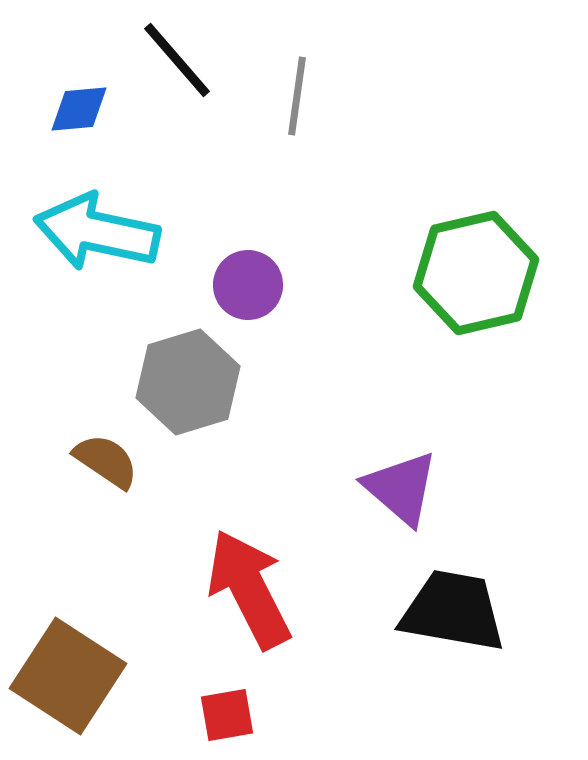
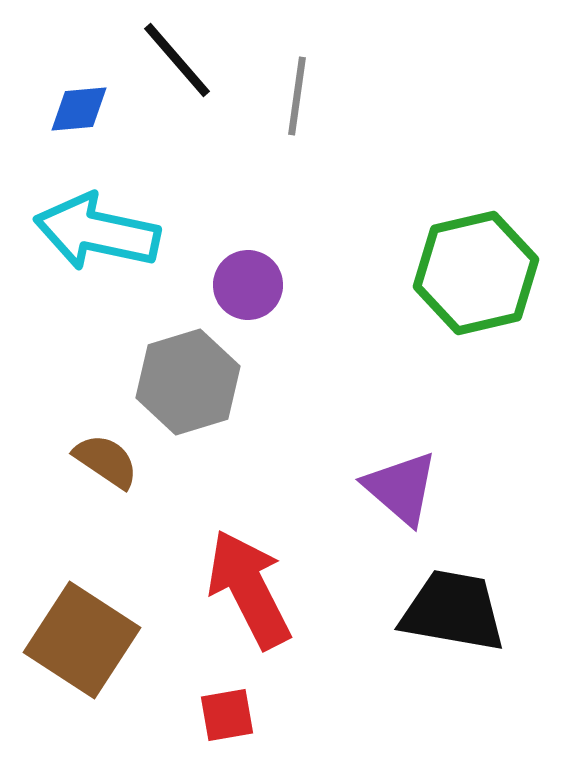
brown square: moved 14 px right, 36 px up
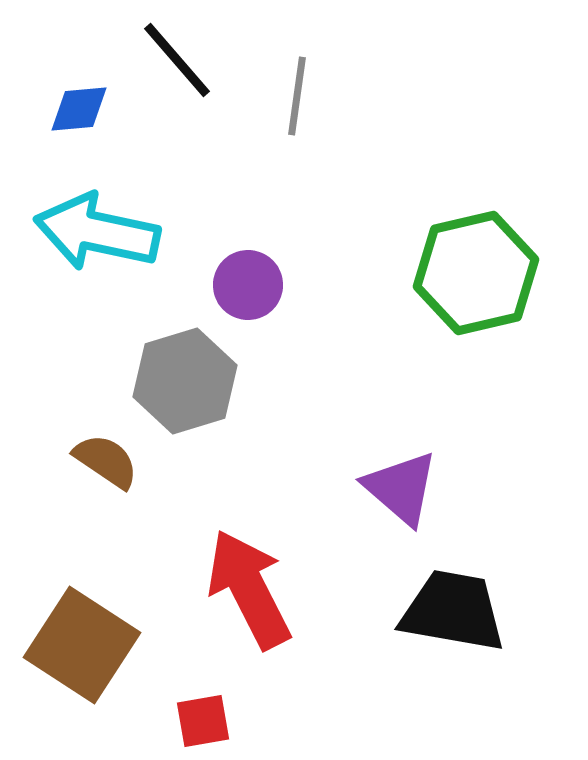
gray hexagon: moved 3 px left, 1 px up
brown square: moved 5 px down
red square: moved 24 px left, 6 px down
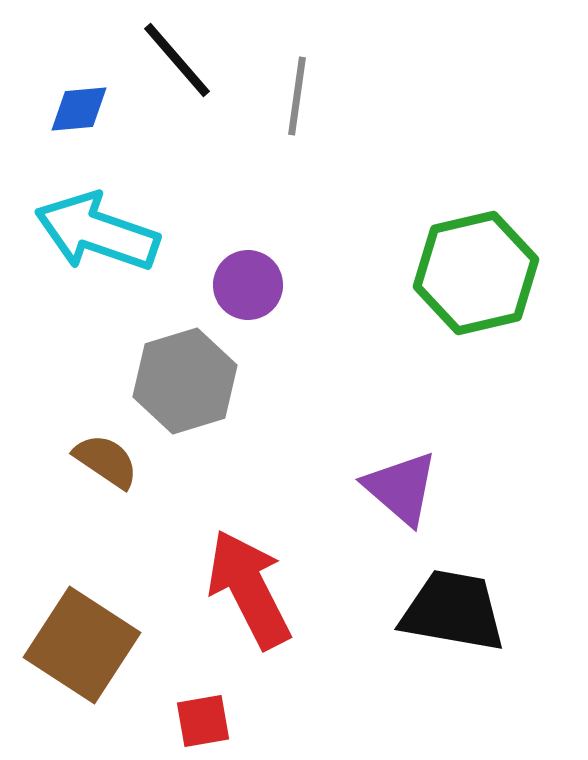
cyan arrow: rotated 7 degrees clockwise
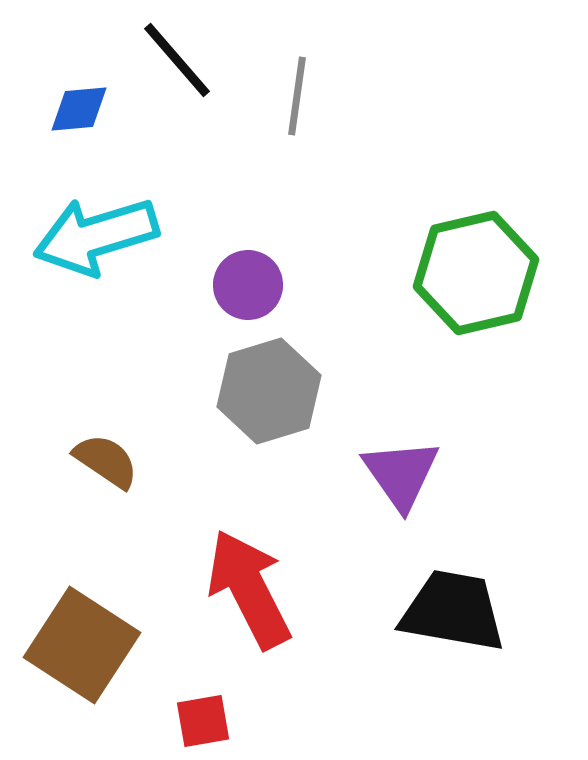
cyan arrow: moved 1 px left, 4 px down; rotated 36 degrees counterclockwise
gray hexagon: moved 84 px right, 10 px down
purple triangle: moved 14 px up; rotated 14 degrees clockwise
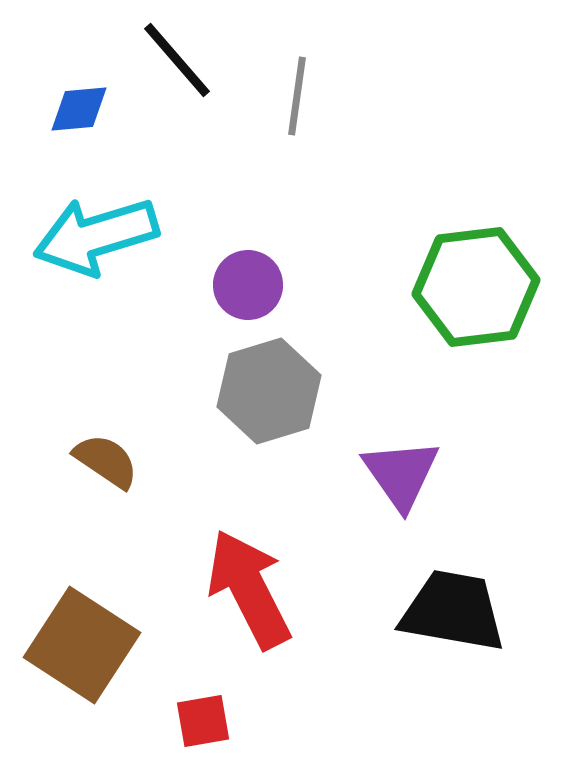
green hexagon: moved 14 px down; rotated 6 degrees clockwise
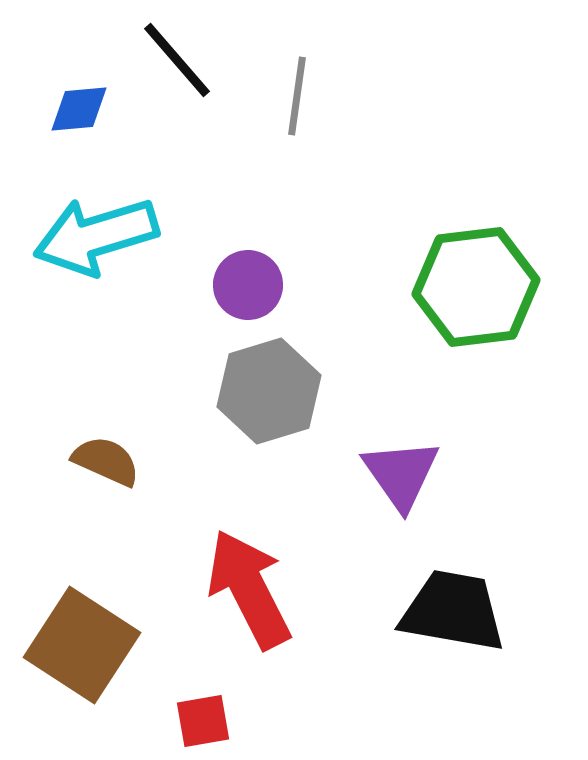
brown semicircle: rotated 10 degrees counterclockwise
